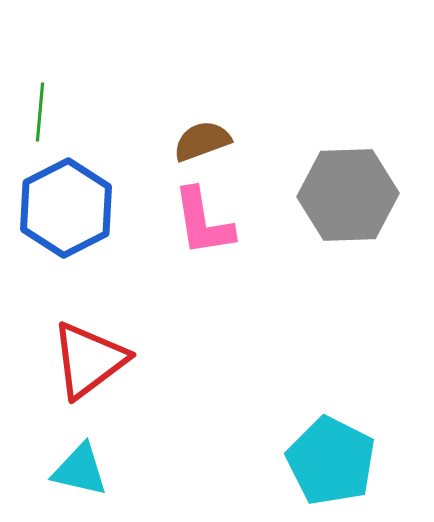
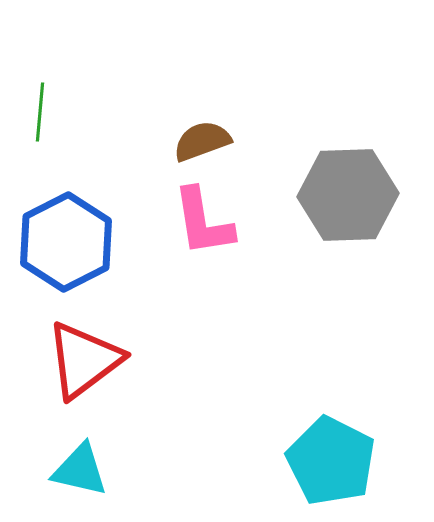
blue hexagon: moved 34 px down
red triangle: moved 5 px left
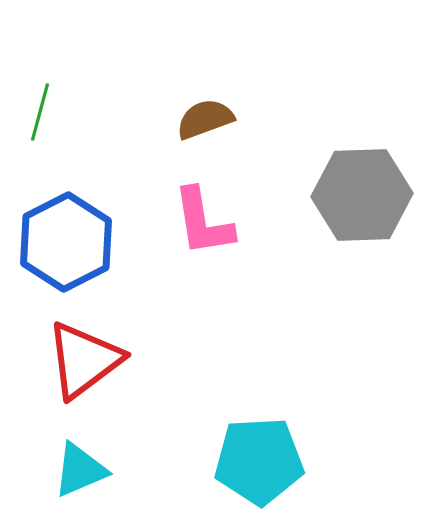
green line: rotated 10 degrees clockwise
brown semicircle: moved 3 px right, 22 px up
gray hexagon: moved 14 px right
cyan pentagon: moved 72 px left; rotated 30 degrees counterclockwise
cyan triangle: rotated 36 degrees counterclockwise
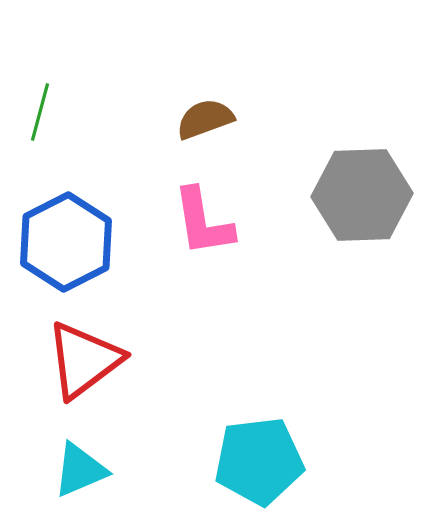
cyan pentagon: rotated 4 degrees counterclockwise
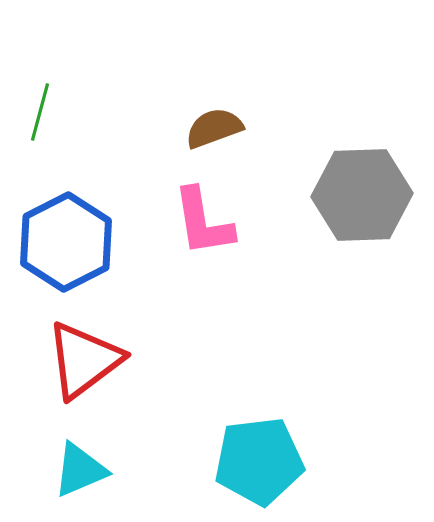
brown semicircle: moved 9 px right, 9 px down
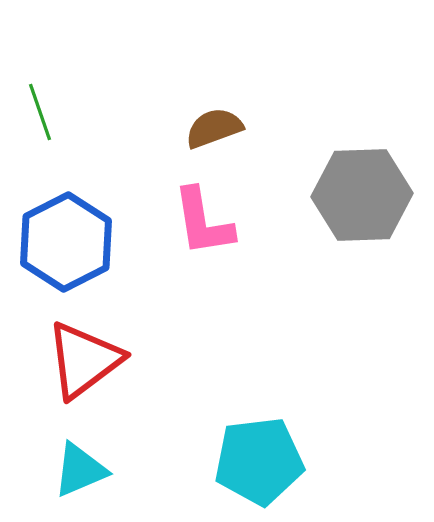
green line: rotated 34 degrees counterclockwise
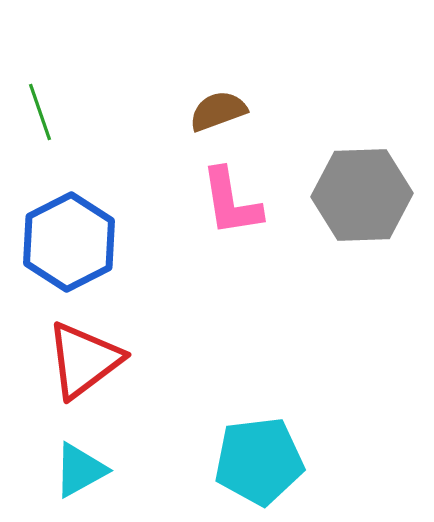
brown semicircle: moved 4 px right, 17 px up
pink L-shape: moved 28 px right, 20 px up
blue hexagon: moved 3 px right
cyan triangle: rotated 6 degrees counterclockwise
